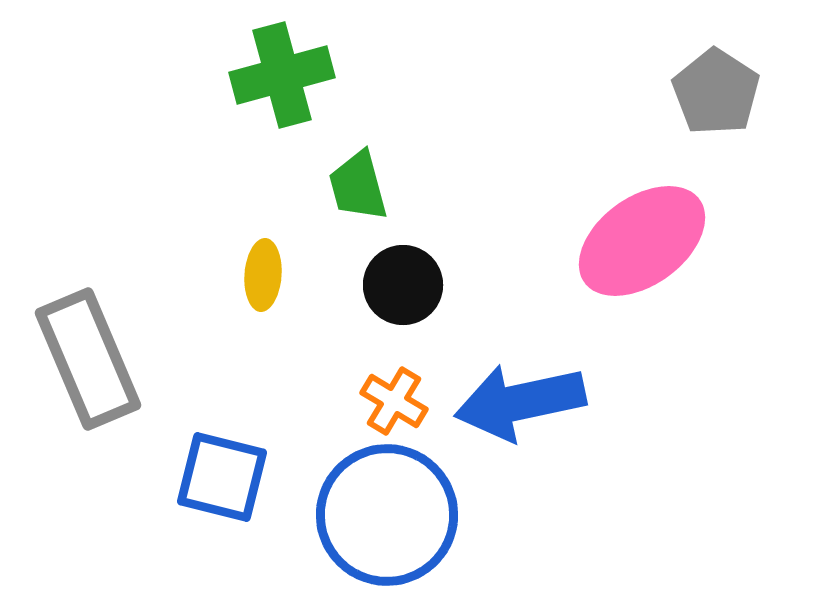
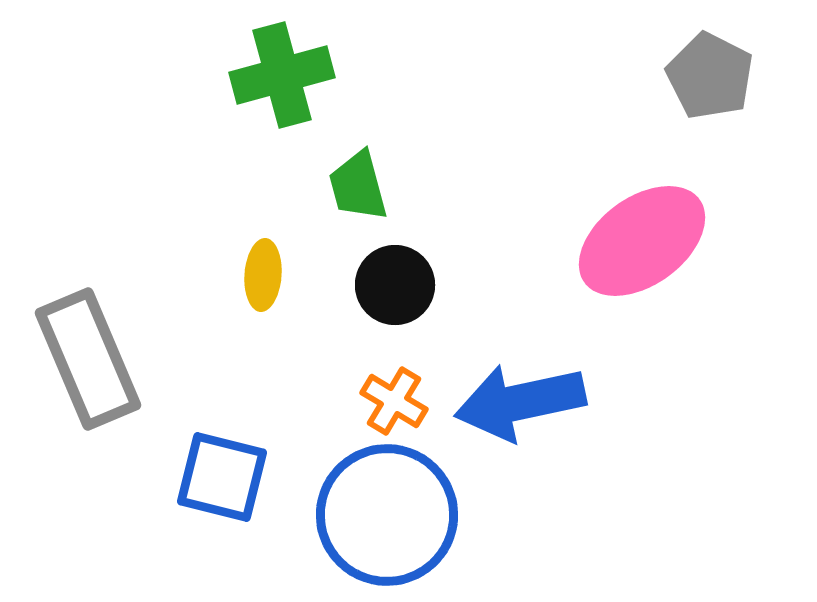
gray pentagon: moved 6 px left, 16 px up; rotated 6 degrees counterclockwise
black circle: moved 8 px left
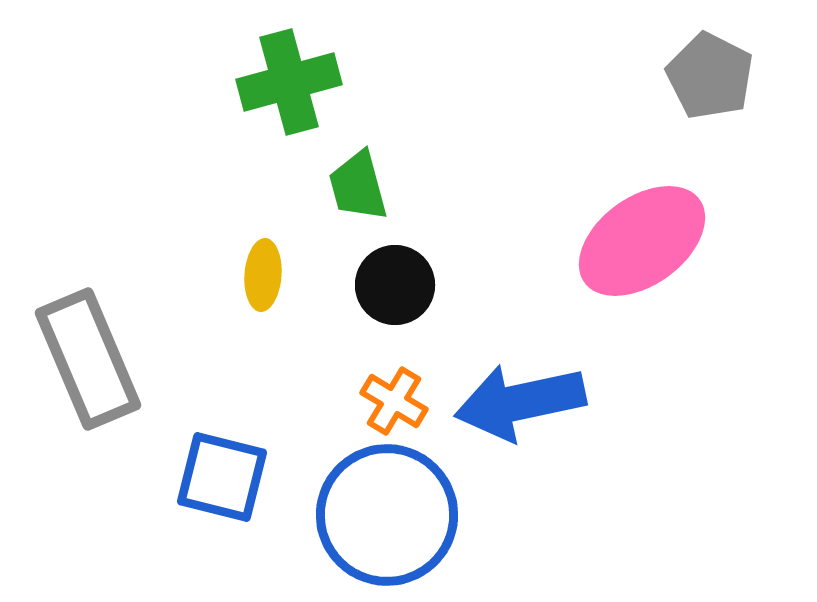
green cross: moved 7 px right, 7 px down
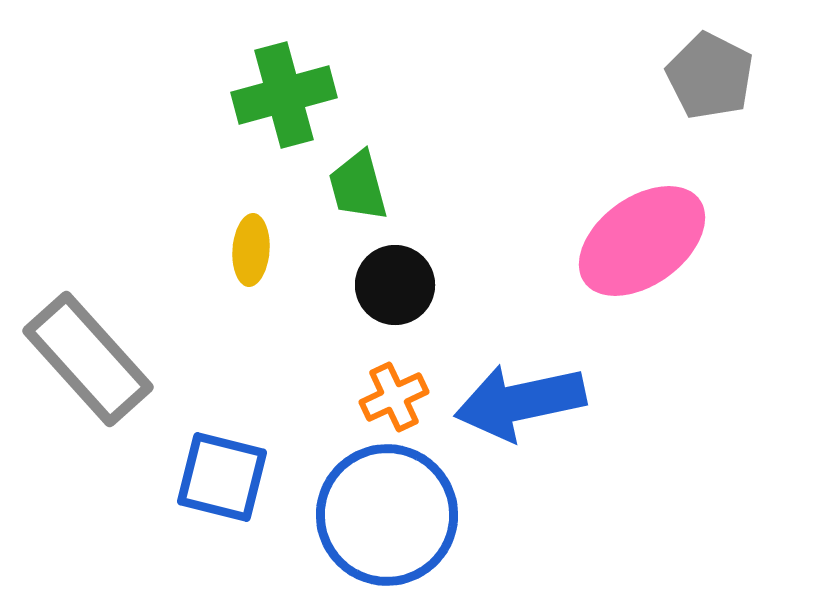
green cross: moved 5 px left, 13 px down
yellow ellipse: moved 12 px left, 25 px up
gray rectangle: rotated 19 degrees counterclockwise
orange cross: moved 4 px up; rotated 34 degrees clockwise
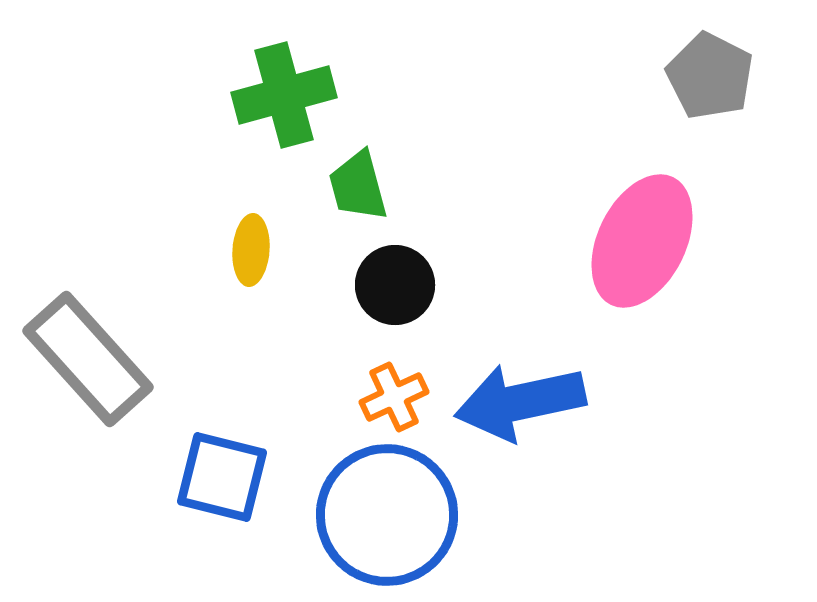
pink ellipse: rotated 28 degrees counterclockwise
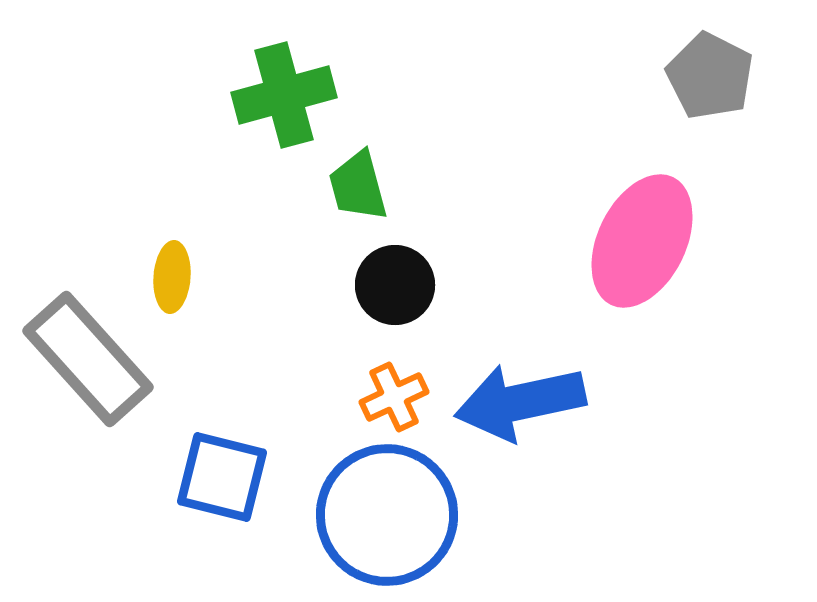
yellow ellipse: moved 79 px left, 27 px down
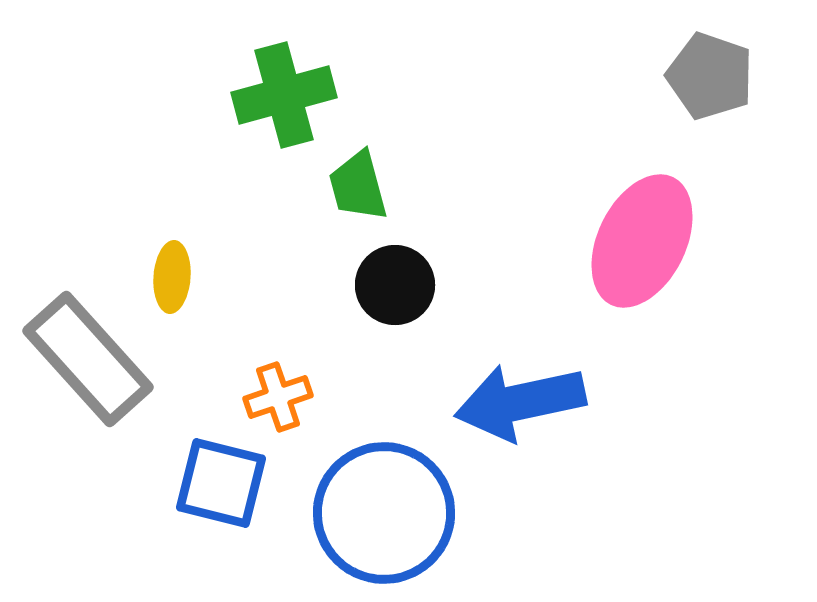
gray pentagon: rotated 8 degrees counterclockwise
orange cross: moved 116 px left; rotated 6 degrees clockwise
blue square: moved 1 px left, 6 px down
blue circle: moved 3 px left, 2 px up
